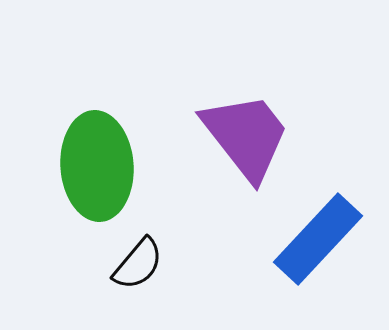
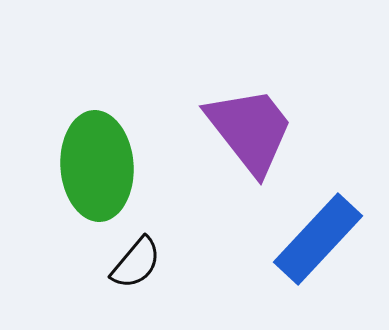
purple trapezoid: moved 4 px right, 6 px up
black semicircle: moved 2 px left, 1 px up
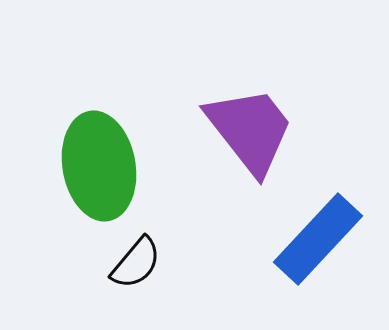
green ellipse: moved 2 px right; rotated 6 degrees counterclockwise
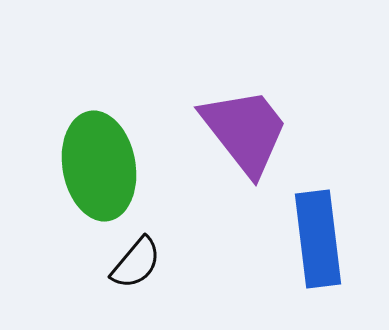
purple trapezoid: moved 5 px left, 1 px down
blue rectangle: rotated 50 degrees counterclockwise
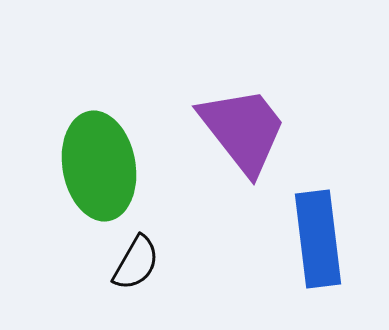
purple trapezoid: moved 2 px left, 1 px up
black semicircle: rotated 10 degrees counterclockwise
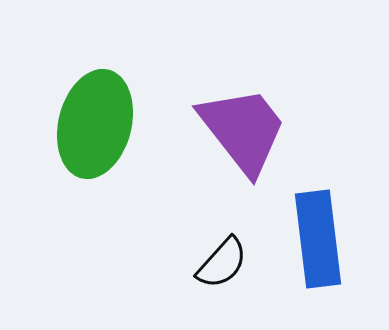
green ellipse: moved 4 px left, 42 px up; rotated 24 degrees clockwise
black semicircle: moved 86 px right; rotated 12 degrees clockwise
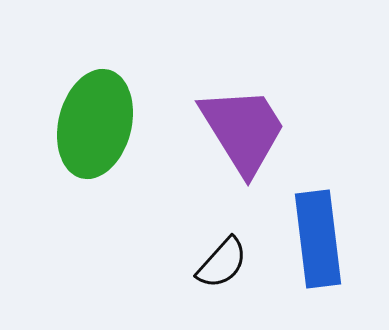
purple trapezoid: rotated 6 degrees clockwise
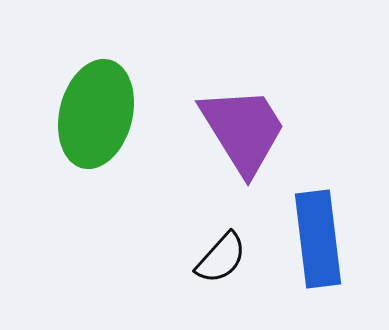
green ellipse: moved 1 px right, 10 px up
black semicircle: moved 1 px left, 5 px up
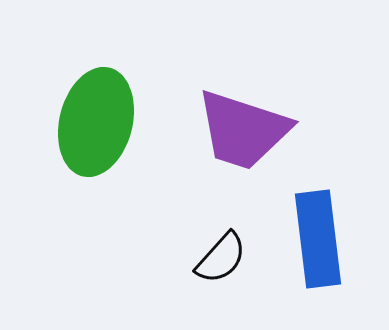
green ellipse: moved 8 px down
purple trapezoid: rotated 140 degrees clockwise
